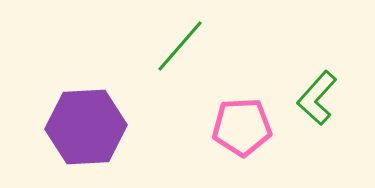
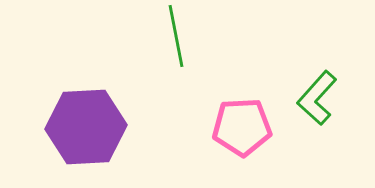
green line: moved 4 px left, 10 px up; rotated 52 degrees counterclockwise
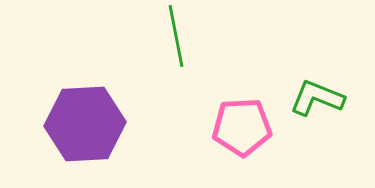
green L-shape: rotated 70 degrees clockwise
purple hexagon: moved 1 px left, 3 px up
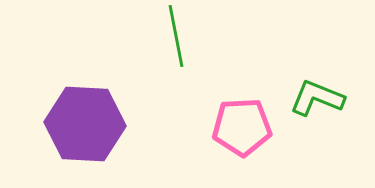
purple hexagon: rotated 6 degrees clockwise
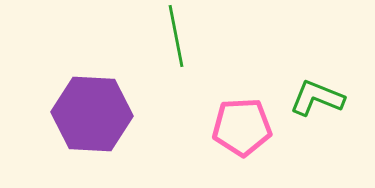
purple hexagon: moved 7 px right, 10 px up
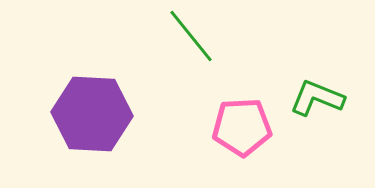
green line: moved 15 px right; rotated 28 degrees counterclockwise
